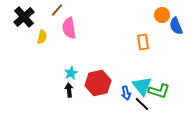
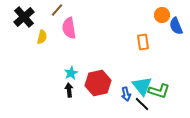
blue arrow: moved 1 px down
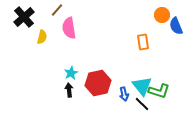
blue arrow: moved 2 px left
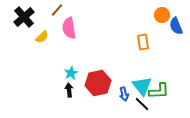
yellow semicircle: rotated 32 degrees clockwise
green L-shape: rotated 20 degrees counterclockwise
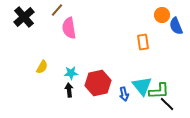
yellow semicircle: moved 30 px down; rotated 16 degrees counterclockwise
cyan star: rotated 24 degrees clockwise
black line: moved 25 px right
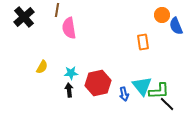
brown line: rotated 32 degrees counterclockwise
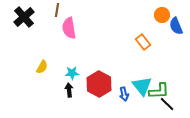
orange rectangle: rotated 28 degrees counterclockwise
cyan star: moved 1 px right
red hexagon: moved 1 px right, 1 px down; rotated 20 degrees counterclockwise
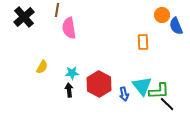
orange rectangle: rotated 35 degrees clockwise
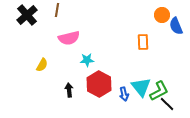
black cross: moved 3 px right, 2 px up
pink semicircle: moved 10 px down; rotated 95 degrees counterclockwise
yellow semicircle: moved 2 px up
cyan star: moved 15 px right, 13 px up
cyan triangle: moved 1 px left, 1 px down
green L-shape: rotated 25 degrees counterclockwise
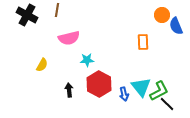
black cross: rotated 20 degrees counterclockwise
